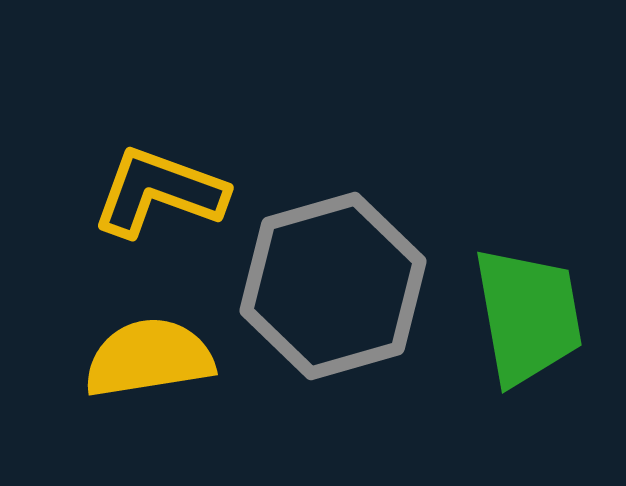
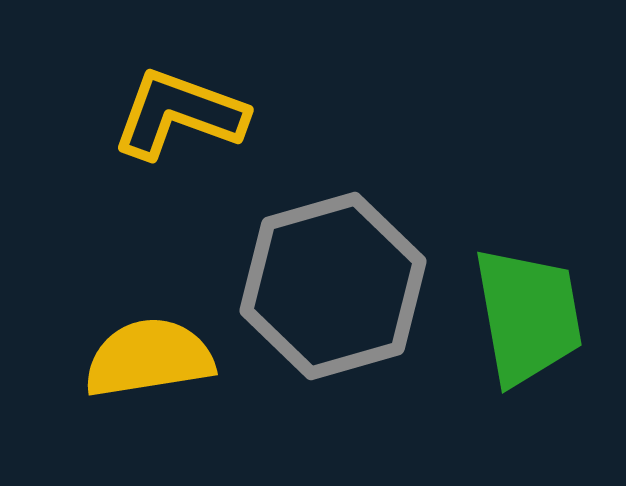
yellow L-shape: moved 20 px right, 78 px up
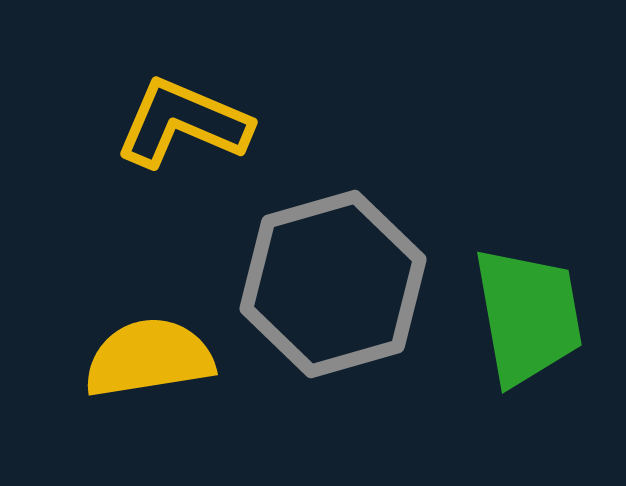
yellow L-shape: moved 4 px right, 9 px down; rotated 3 degrees clockwise
gray hexagon: moved 2 px up
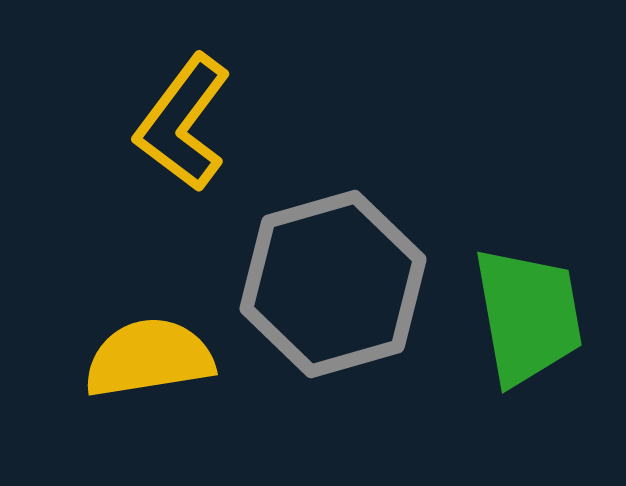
yellow L-shape: rotated 76 degrees counterclockwise
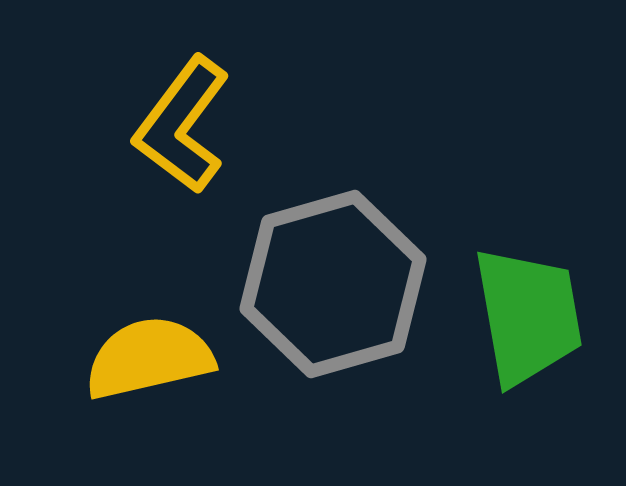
yellow L-shape: moved 1 px left, 2 px down
yellow semicircle: rotated 4 degrees counterclockwise
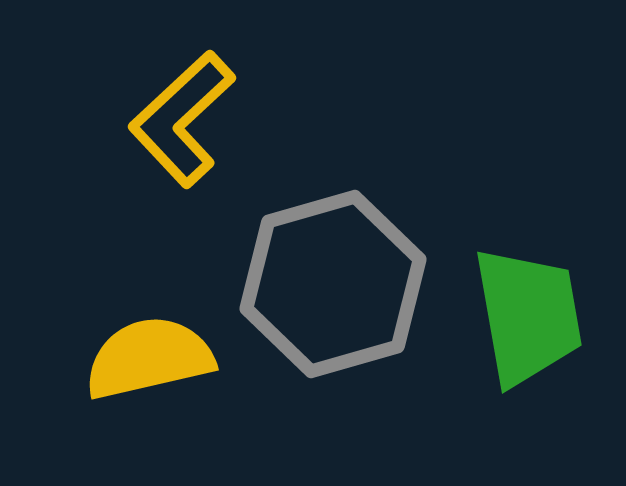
yellow L-shape: moved 6 px up; rotated 10 degrees clockwise
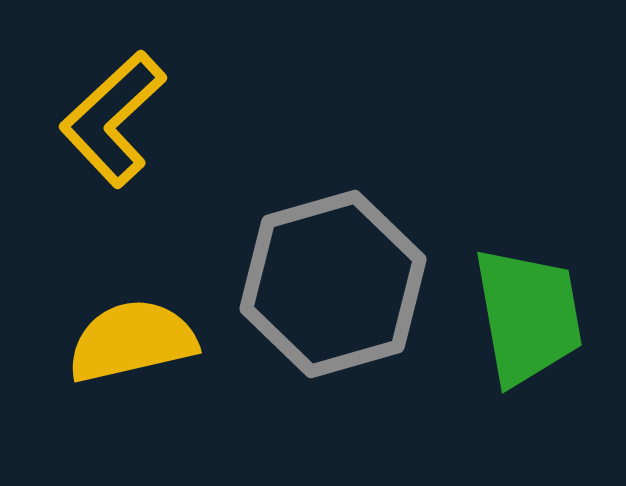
yellow L-shape: moved 69 px left
yellow semicircle: moved 17 px left, 17 px up
